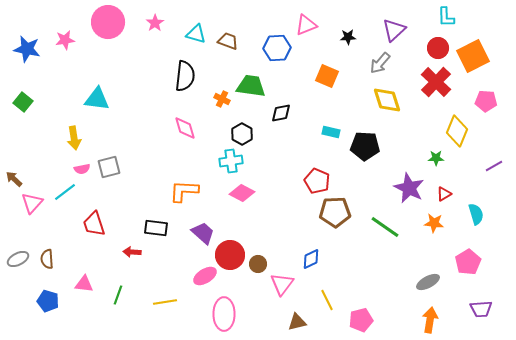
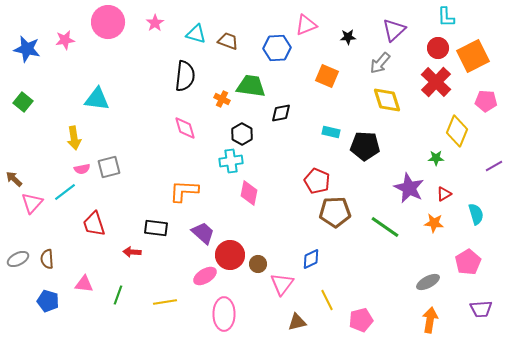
pink diamond at (242, 193): moved 7 px right; rotated 75 degrees clockwise
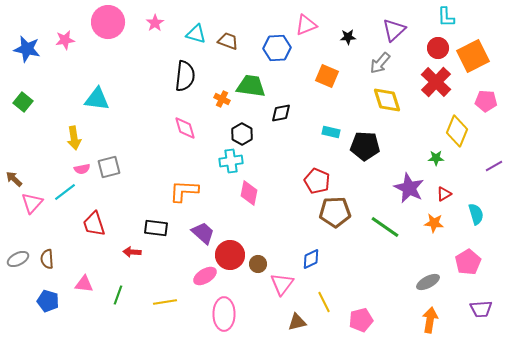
yellow line at (327, 300): moved 3 px left, 2 px down
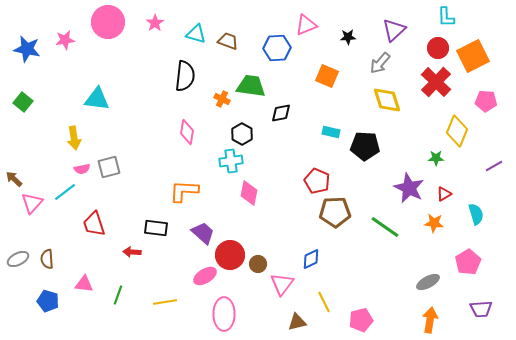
pink diamond at (185, 128): moved 2 px right, 4 px down; rotated 25 degrees clockwise
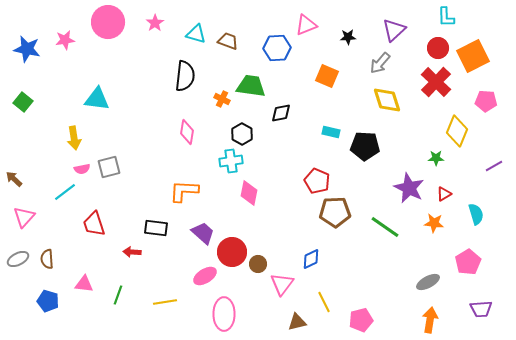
pink triangle at (32, 203): moved 8 px left, 14 px down
red circle at (230, 255): moved 2 px right, 3 px up
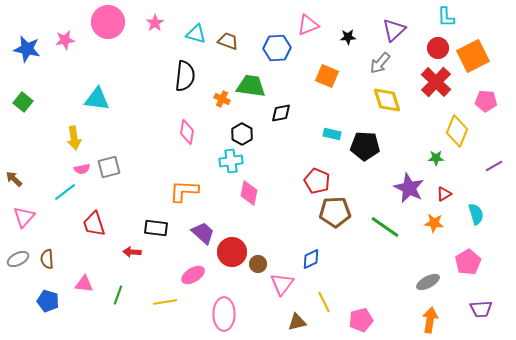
pink triangle at (306, 25): moved 2 px right
cyan rectangle at (331, 132): moved 1 px right, 2 px down
pink ellipse at (205, 276): moved 12 px left, 1 px up
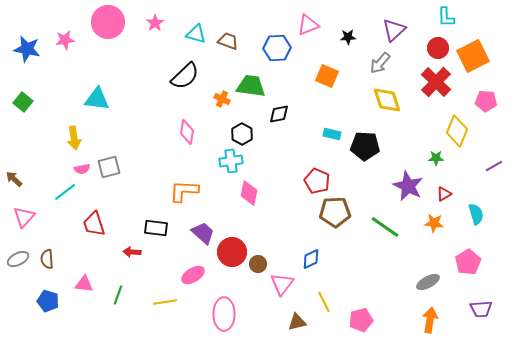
black semicircle at (185, 76): rotated 40 degrees clockwise
black diamond at (281, 113): moved 2 px left, 1 px down
purple star at (409, 188): moved 1 px left, 2 px up
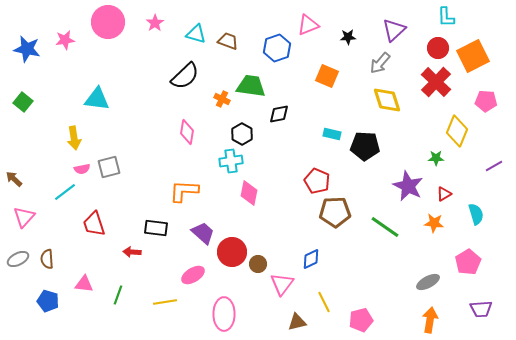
blue hexagon at (277, 48): rotated 16 degrees counterclockwise
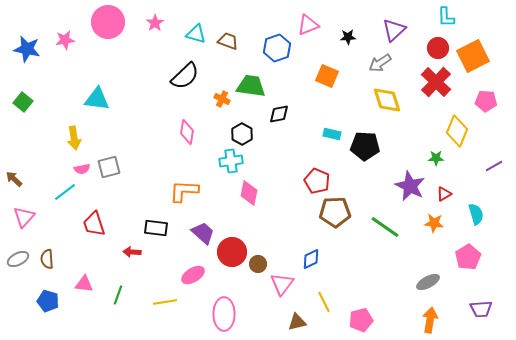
gray arrow at (380, 63): rotated 15 degrees clockwise
purple star at (408, 186): moved 2 px right
pink pentagon at (468, 262): moved 5 px up
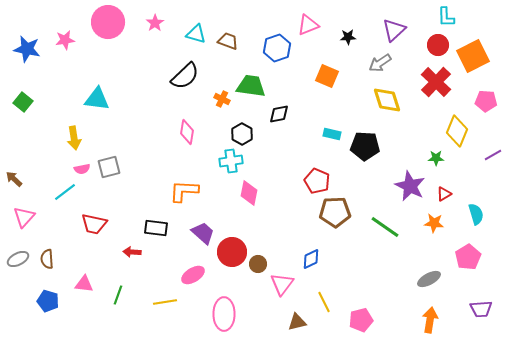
red circle at (438, 48): moved 3 px up
purple line at (494, 166): moved 1 px left, 11 px up
red trapezoid at (94, 224): rotated 60 degrees counterclockwise
gray ellipse at (428, 282): moved 1 px right, 3 px up
